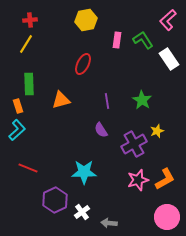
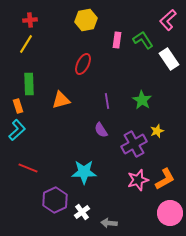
pink circle: moved 3 px right, 4 px up
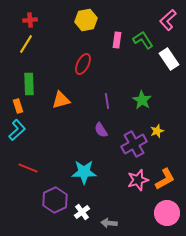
pink circle: moved 3 px left
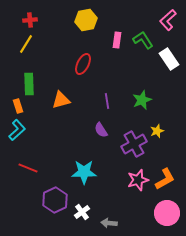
green star: rotated 18 degrees clockwise
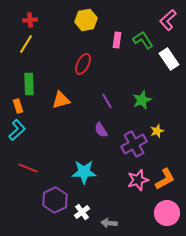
purple line: rotated 21 degrees counterclockwise
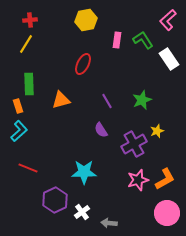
cyan L-shape: moved 2 px right, 1 px down
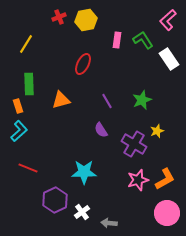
red cross: moved 29 px right, 3 px up; rotated 16 degrees counterclockwise
purple cross: rotated 30 degrees counterclockwise
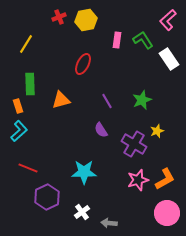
green rectangle: moved 1 px right
purple hexagon: moved 8 px left, 3 px up
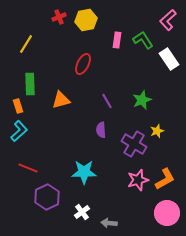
purple semicircle: rotated 28 degrees clockwise
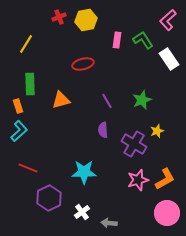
red ellipse: rotated 50 degrees clockwise
purple semicircle: moved 2 px right
purple hexagon: moved 2 px right, 1 px down
